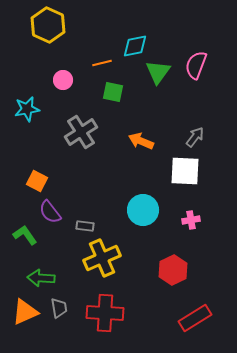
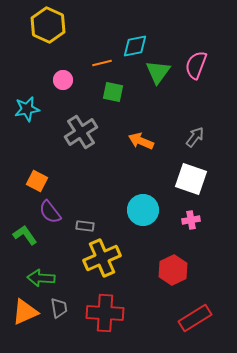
white square: moved 6 px right, 8 px down; rotated 16 degrees clockwise
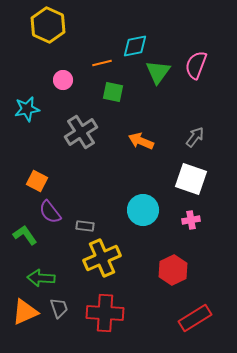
gray trapezoid: rotated 10 degrees counterclockwise
